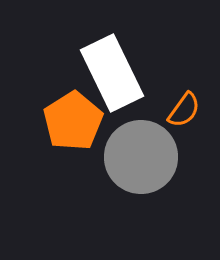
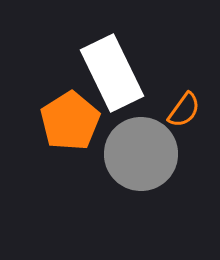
orange pentagon: moved 3 px left
gray circle: moved 3 px up
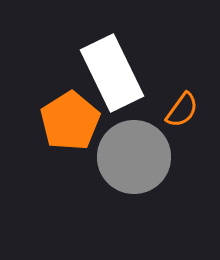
orange semicircle: moved 2 px left
gray circle: moved 7 px left, 3 px down
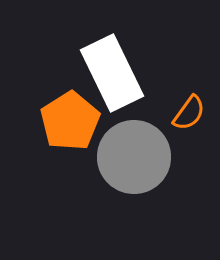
orange semicircle: moved 7 px right, 3 px down
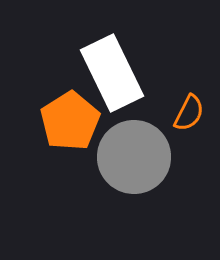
orange semicircle: rotated 9 degrees counterclockwise
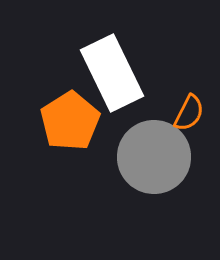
gray circle: moved 20 px right
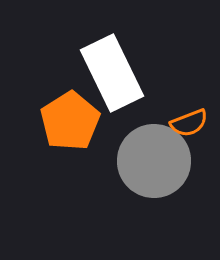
orange semicircle: moved 10 px down; rotated 42 degrees clockwise
gray circle: moved 4 px down
